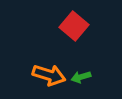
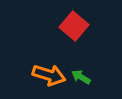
green arrow: rotated 48 degrees clockwise
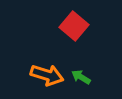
orange arrow: moved 2 px left
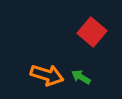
red square: moved 18 px right, 6 px down
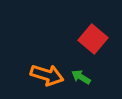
red square: moved 1 px right, 7 px down
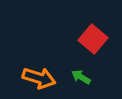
orange arrow: moved 8 px left, 3 px down
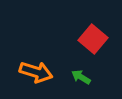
orange arrow: moved 3 px left, 6 px up
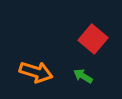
green arrow: moved 2 px right, 1 px up
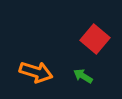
red square: moved 2 px right
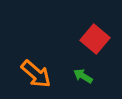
orange arrow: moved 2 px down; rotated 24 degrees clockwise
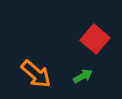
green arrow: rotated 120 degrees clockwise
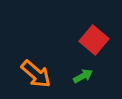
red square: moved 1 px left, 1 px down
